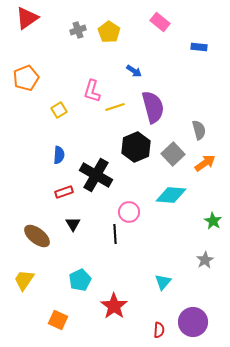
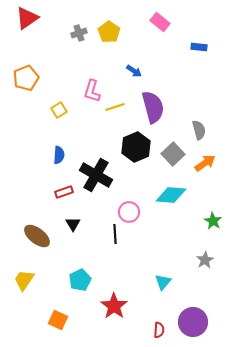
gray cross: moved 1 px right, 3 px down
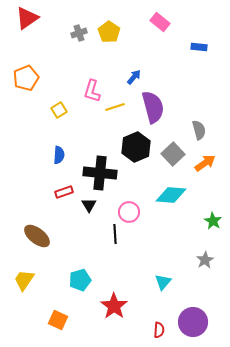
blue arrow: moved 6 px down; rotated 84 degrees counterclockwise
black cross: moved 4 px right, 2 px up; rotated 24 degrees counterclockwise
black triangle: moved 16 px right, 19 px up
cyan pentagon: rotated 10 degrees clockwise
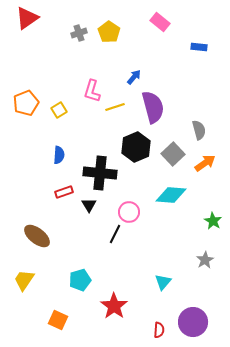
orange pentagon: moved 25 px down
black line: rotated 30 degrees clockwise
